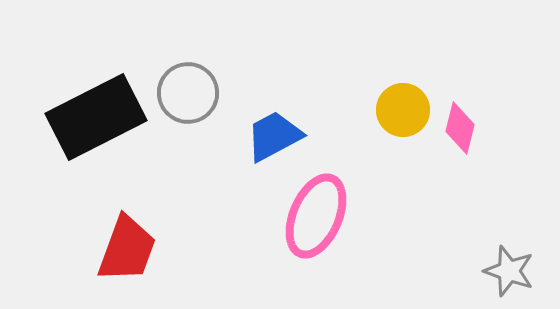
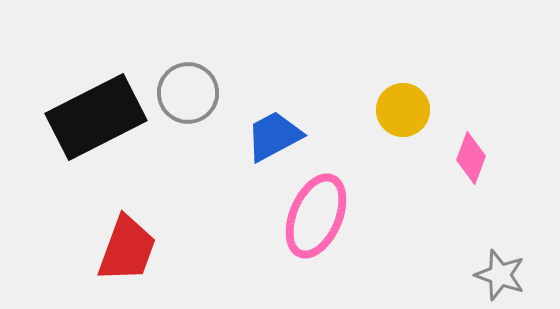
pink diamond: moved 11 px right, 30 px down; rotated 6 degrees clockwise
gray star: moved 9 px left, 4 px down
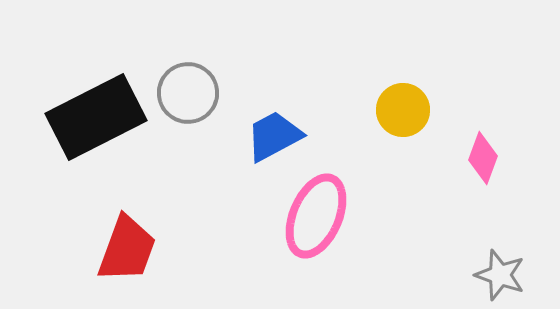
pink diamond: moved 12 px right
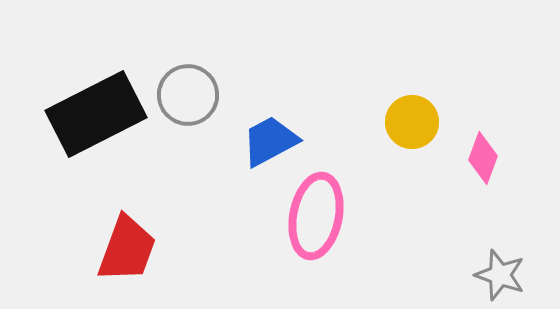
gray circle: moved 2 px down
yellow circle: moved 9 px right, 12 px down
black rectangle: moved 3 px up
blue trapezoid: moved 4 px left, 5 px down
pink ellipse: rotated 12 degrees counterclockwise
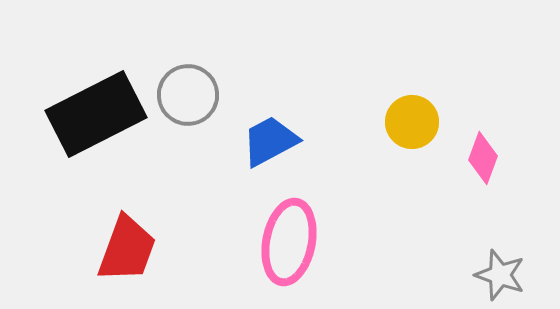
pink ellipse: moved 27 px left, 26 px down
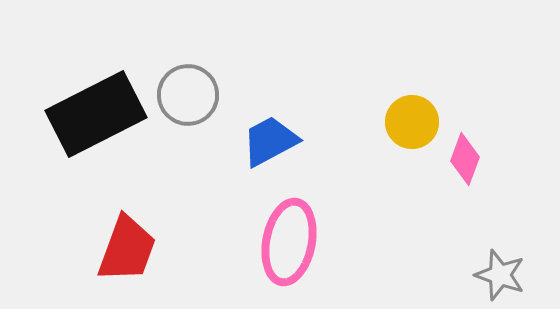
pink diamond: moved 18 px left, 1 px down
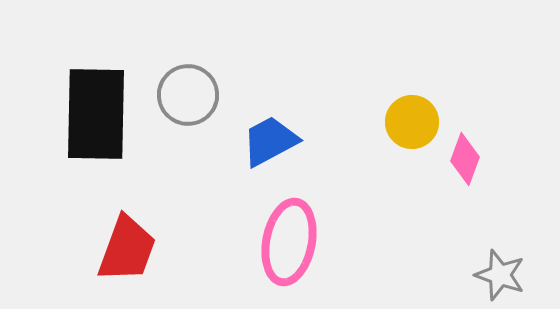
black rectangle: rotated 62 degrees counterclockwise
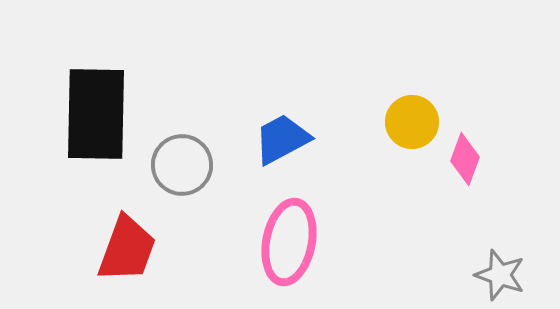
gray circle: moved 6 px left, 70 px down
blue trapezoid: moved 12 px right, 2 px up
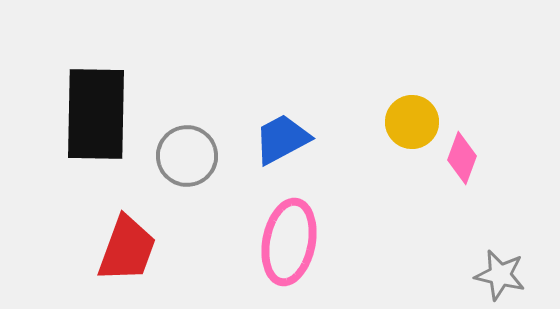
pink diamond: moved 3 px left, 1 px up
gray circle: moved 5 px right, 9 px up
gray star: rotated 6 degrees counterclockwise
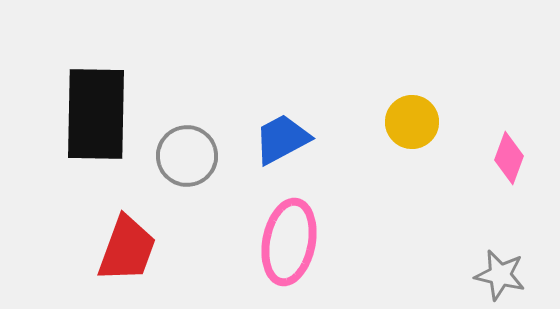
pink diamond: moved 47 px right
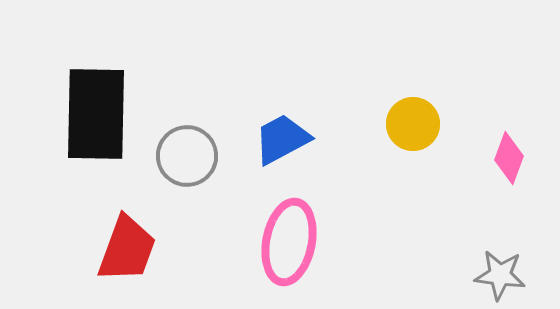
yellow circle: moved 1 px right, 2 px down
gray star: rotated 6 degrees counterclockwise
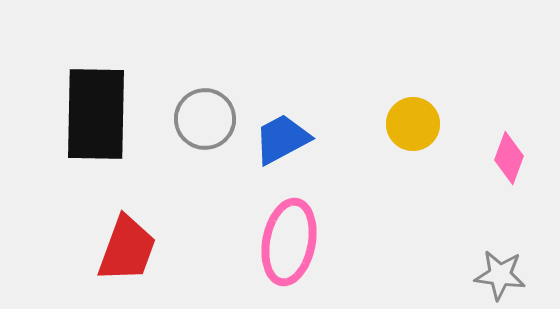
gray circle: moved 18 px right, 37 px up
